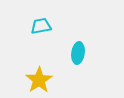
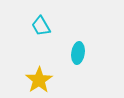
cyan trapezoid: rotated 110 degrees counterclockwise
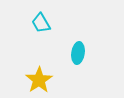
cyan trapezoid: moved 3 px up
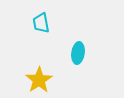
cyan trapezoid: rotated 20 degrees clockwise
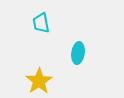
yellow star: moved 1 px down
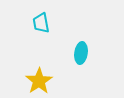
cyan ellipse: moved 3 px right
